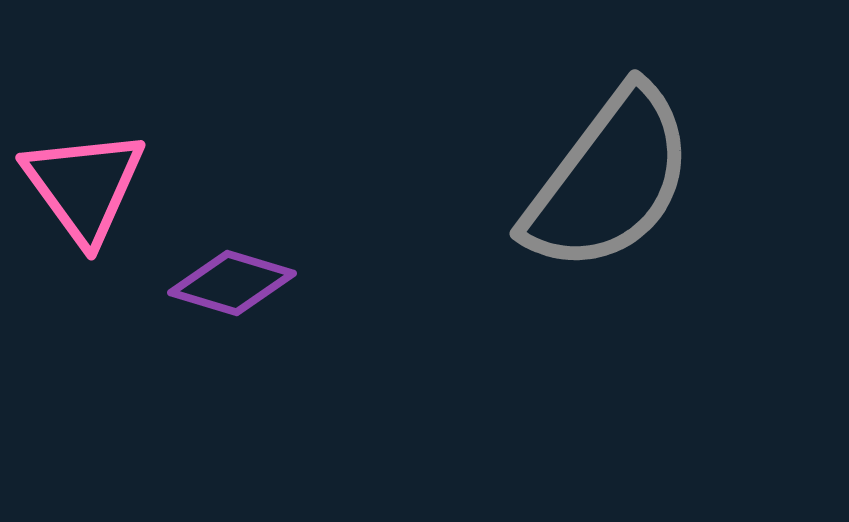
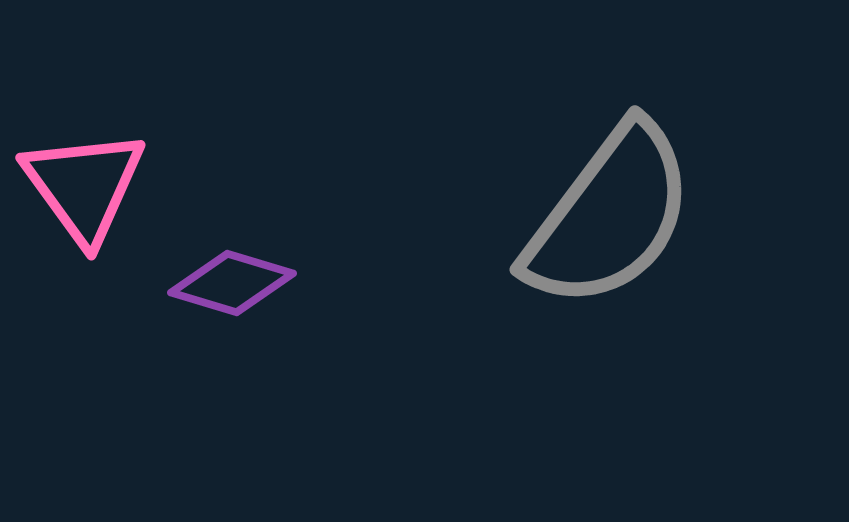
gray semicircle: moved 36 px down
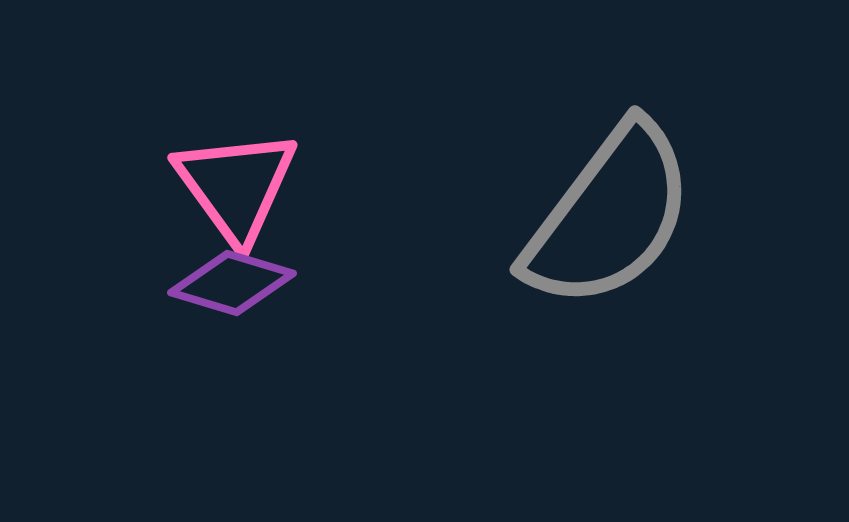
pink triangle: moved 152 px right
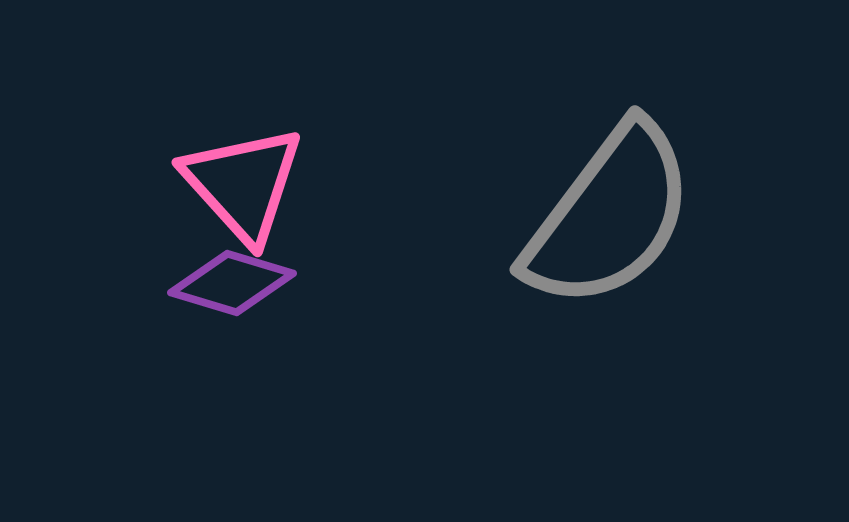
pink triangle: moved 7 px right, 2 px up; rotated 6 degrees counterclockwise
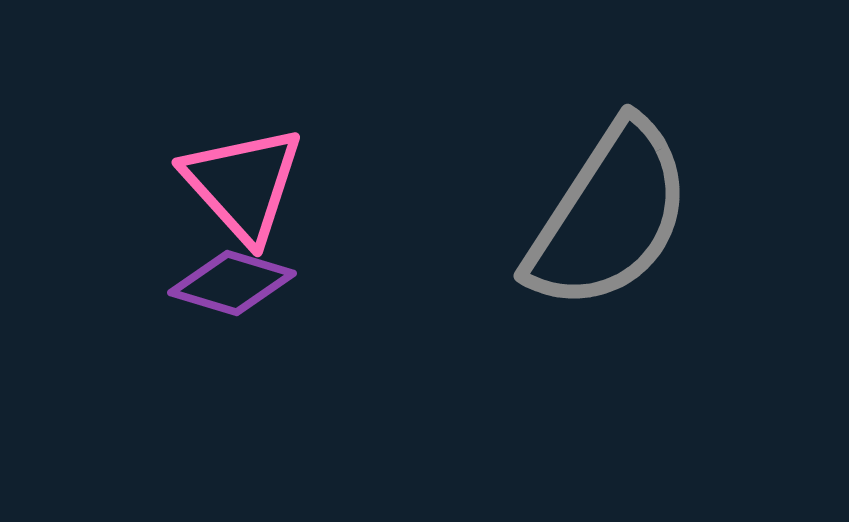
gray semicircle: rotated 4 degrees counterclockwise
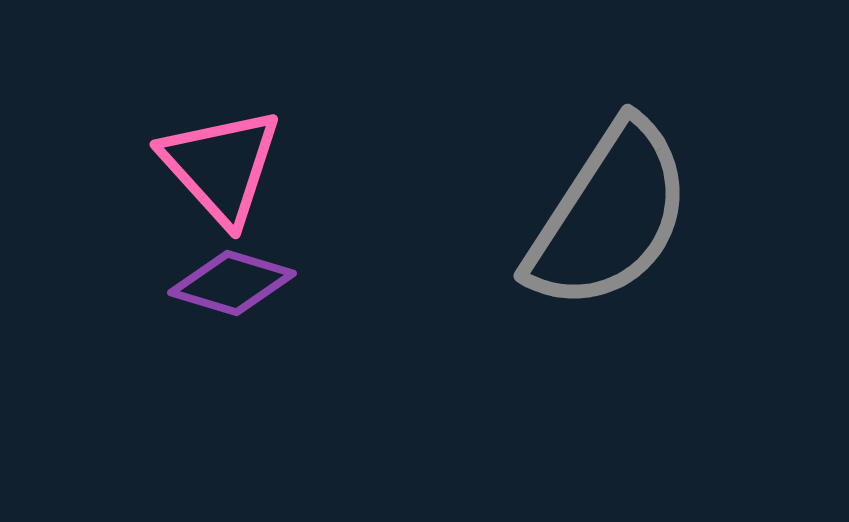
pink triangle: moved 22 px left, 18 px up
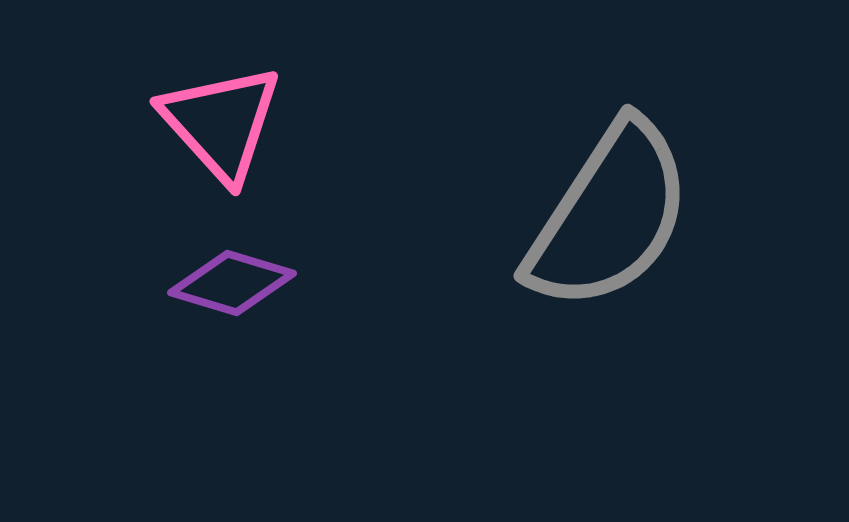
pink triangle: moved 43 px up
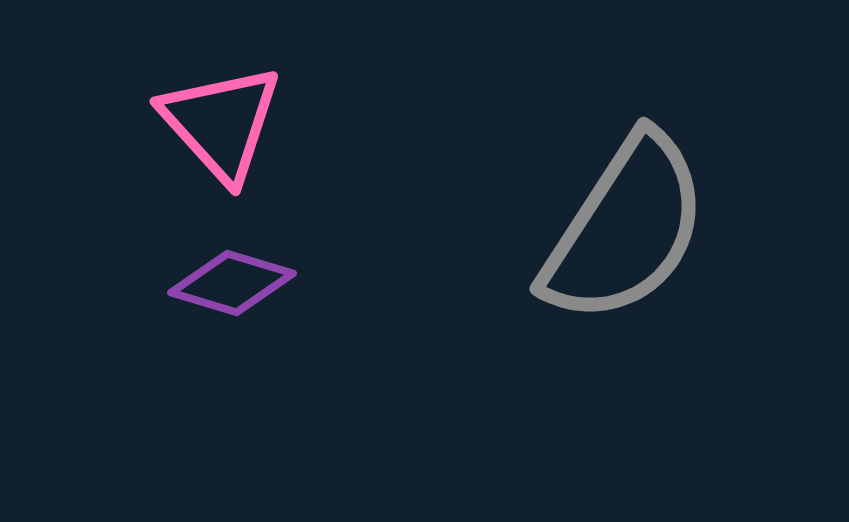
gray semicircle: moved 16 px right, 13 px down
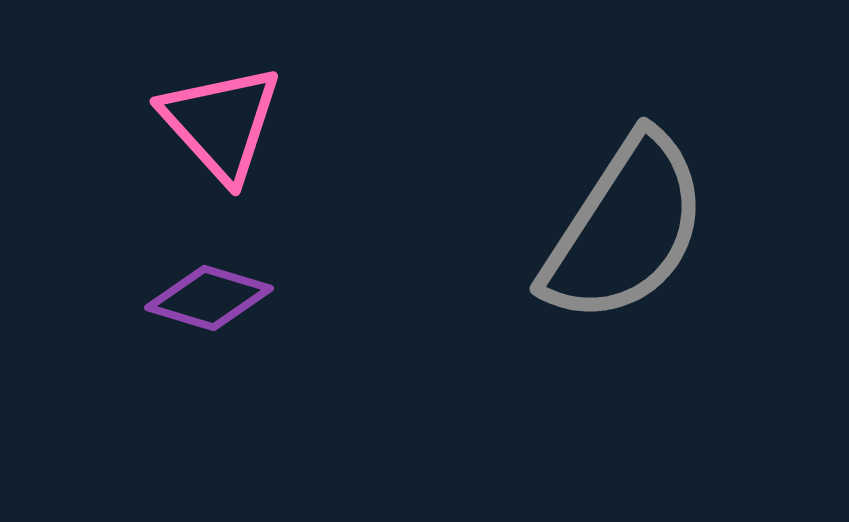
purple diamond: moved 23 px left, 15 px down
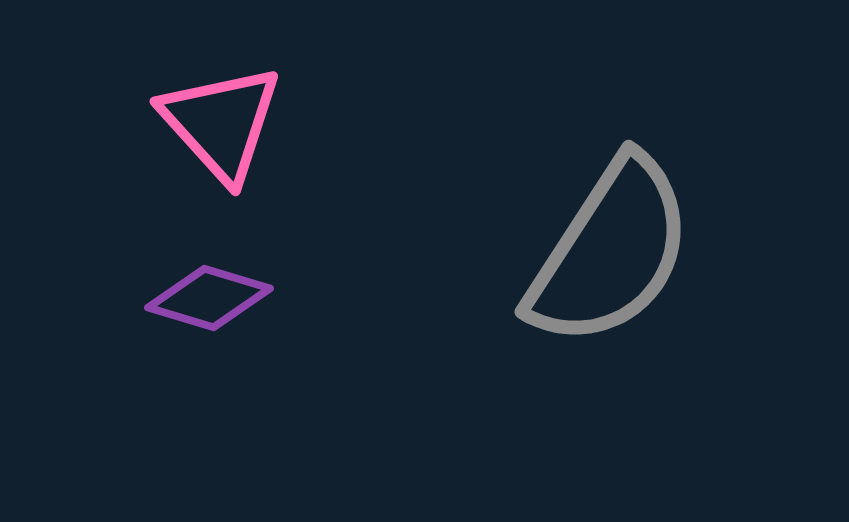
gray semicircle: moved 15 px left, 23 px down
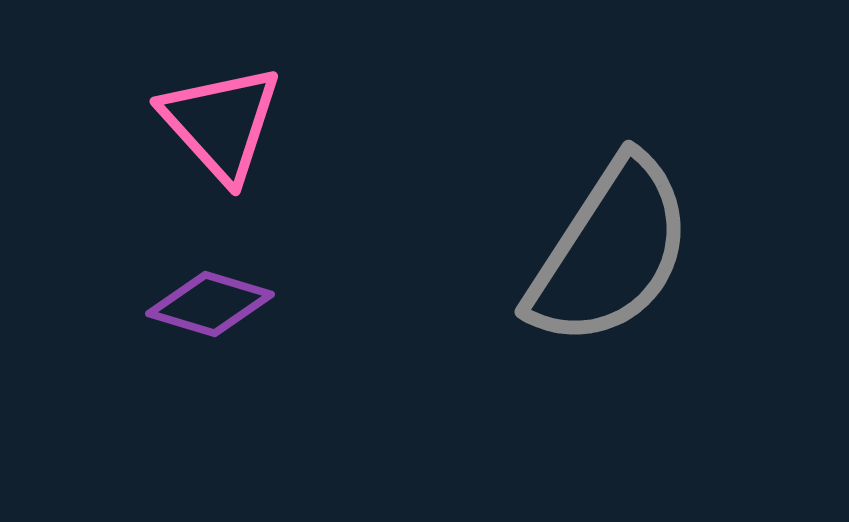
purple diamond: moved 1 px right, 6 px down
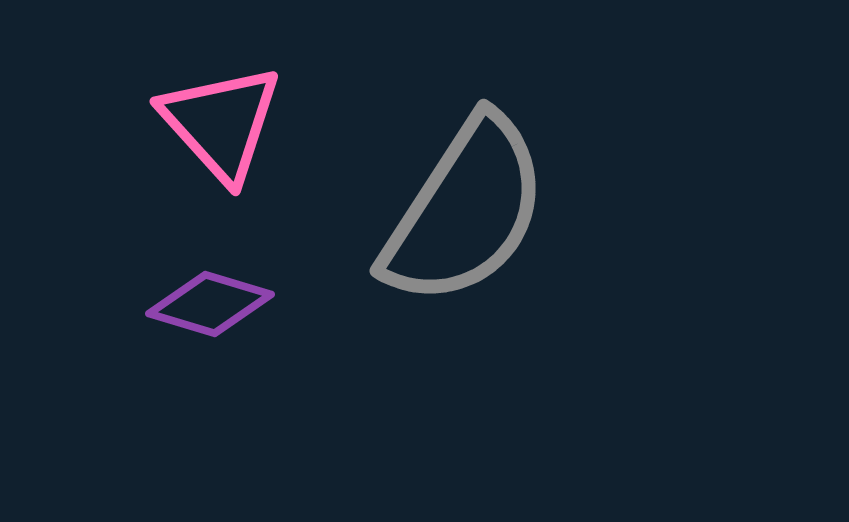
gray semicircle: moved 145 px left, 41 px up
